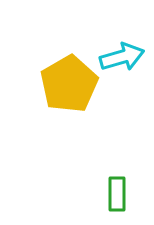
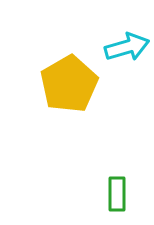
cyan arrow: moved 5 px right, 10 px up
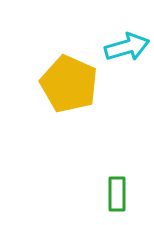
yellow pentagon: rotated 18 degrees counterclockwise
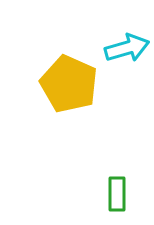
cyan arrow: moved 1 px down
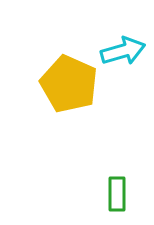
cyan arrow: moved 4 px left, 3 px down
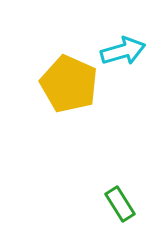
green rectangle: moved 3 px right, 10 px down; rotated 32 degrees counterclockwise
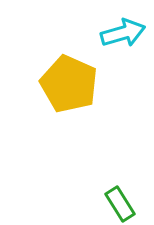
cyan arrow: moved 18 px up
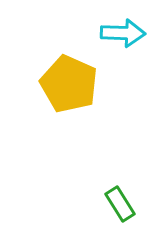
cyan arrow: rotated 18 degrees clockwise
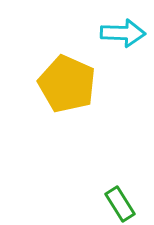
yellow pentagon: moved 2 px left
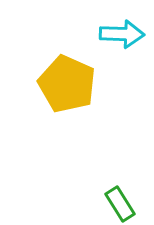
cyan arrow: moved 1 px left, 1 px down
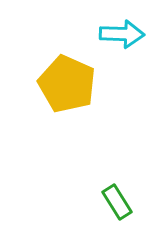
green rectangle: moved 3 px left, 2 px up
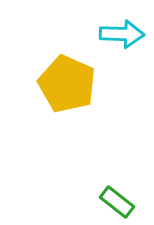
green rectangle: rotated 20 degrees counterclockwise
